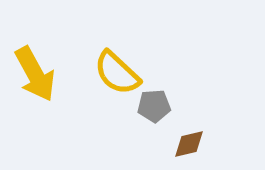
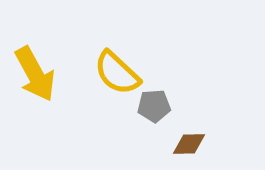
brown diamond: rotated 12 degrees clockwise
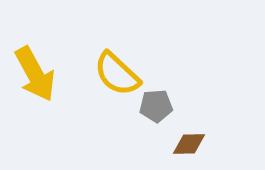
yellow semicircle: moved 1 px down
gray pentagon: moved 2 px right
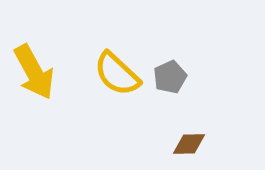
yellow arrow: moved 1 px left, 2 px up
gray pentagon: moved 14 px right, 29 px up; rotated 20 degrees counterclockwise
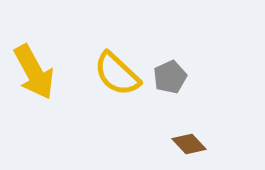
brown diamond: rotated 48 degrees clockwise
